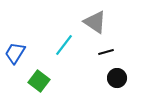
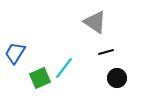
cyan line: moved 23 px down
green square: moved 1 px right, 3 px up; rotated 30 degrees clockwise
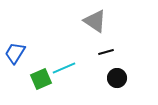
gray triangle: moved 1 px up
cyan line: rotated 30 degrees clockwise
green square: moved 1 px right, 1 px down
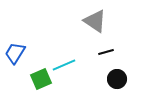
cyan line: moved 3 px up
black circle: moved 1 px down
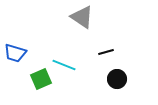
gray triangle: moved 13 px left, 4 px up
blue trapezoid: rotated 105 degrees counterclockwise
cyan line: rotated 45 degrees clockwise
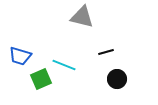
gray triangle: rotated 20 degrees counterclockwise
blue trapezoid: moved 5 px right, 3 px down
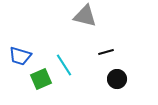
gray triangle: moved 3 px right, 1 px up
cyan line: rotated 35 degrees clockwise
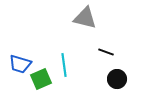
gray triangle: moved 2 px down
black line: rotated 35 degrees clockwise
blue trapezoid: moved 8 px down
cyan line: rotated 25 degrees clockwise
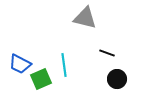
black line: moved 1 px right, 1 px down
blue trapezoid: rotated 10 degrees clockwise
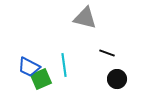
blue trapezoid: moved 9 px right, 3 px down
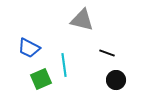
gray triangle: moved 3 px left, 2 px down
blue trapezoid: moved 19 px up
black circle: moved 1 px left, 1 px down
